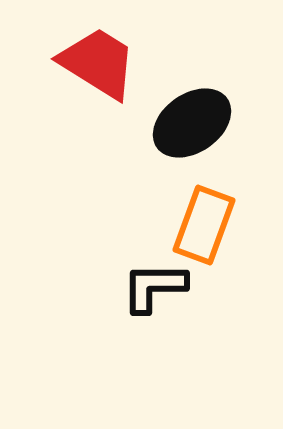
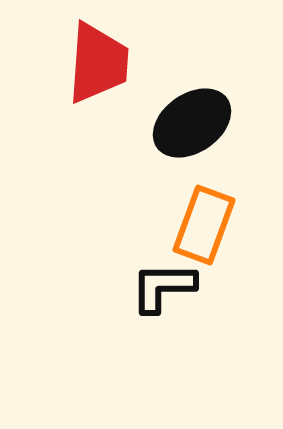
red trapezoid: rotated 62 degrees clockwise
black L-shape: moved 9 px right
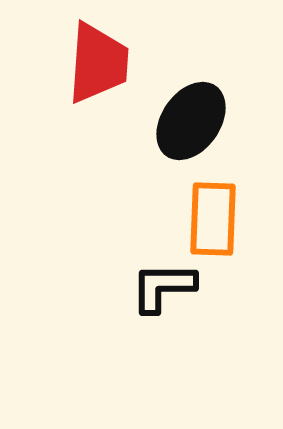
black ellipse: moved 1 px left, 2 px up; rotated 20 degrees counterclockwise
orange rectangle: moved 9 px right, 6 px up; rotated 18 degrees counterclockwise
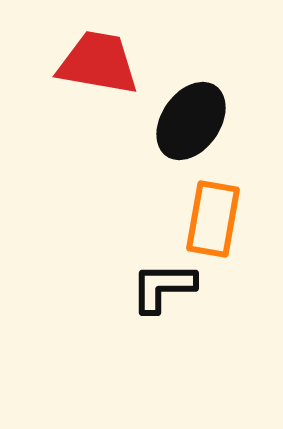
red trapezoid: rotated 84 degrees counterclockwise
orange rectangle: rotated 8 degrees clockwise
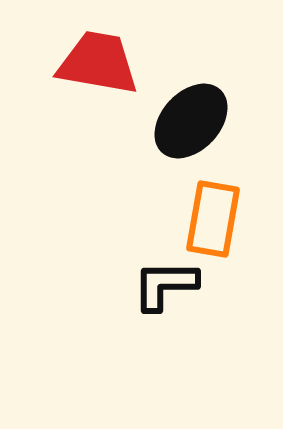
black ellipse: rotated 8 degrees clockwise
black L-shape: moved 2 px right, 2 px up
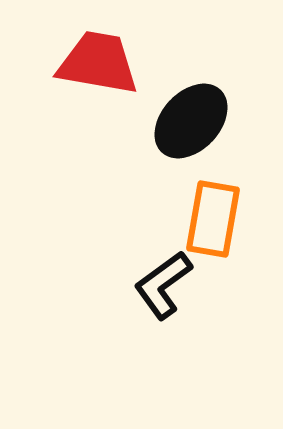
black L-shape: moved 2 px left; rotated 36 degrees counterclockwise
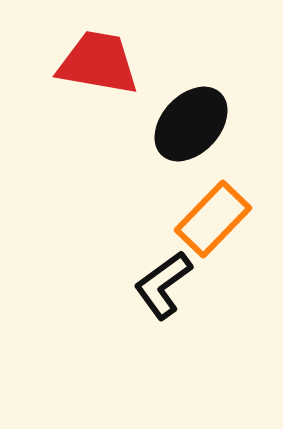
black ellipse: moved 3 px down
orange rectangle: rotated 34 degrees clockwise
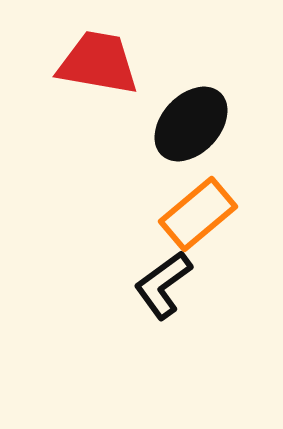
orange rectangle: moved 15 px left, 5 px up; rotated 6 degrees clockwise
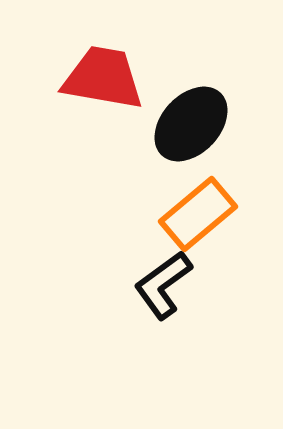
red trapezoid: moved 5 px right, 15 px down
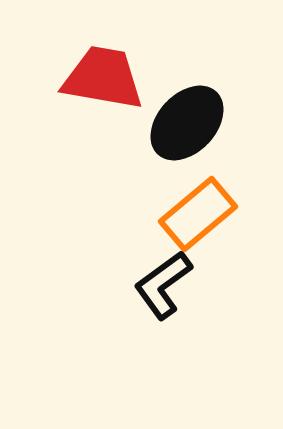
black ellipse: moved 4 px left, 1 px up
